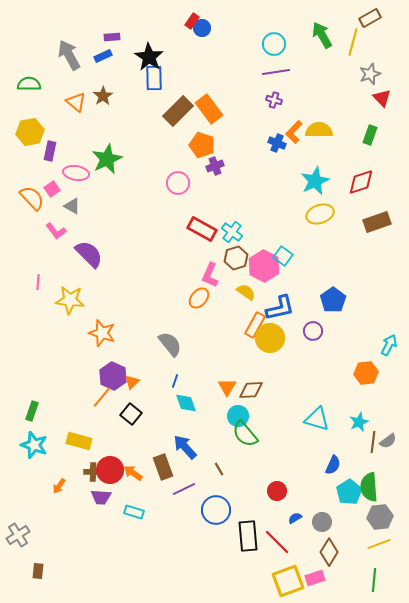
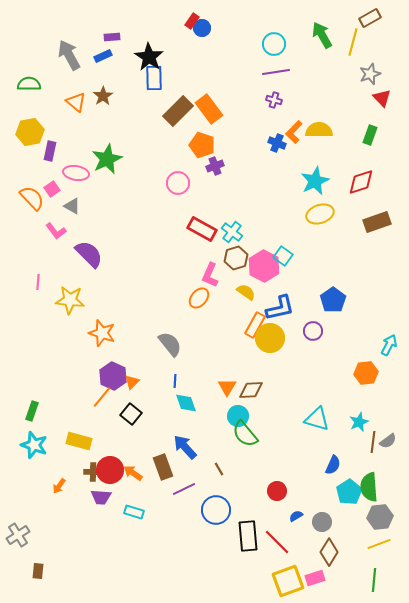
blue line at (175, 381): rotated 16 degrees counterclockwise
blue semicircle at (295, 518): moved 1 px right, 2 px up
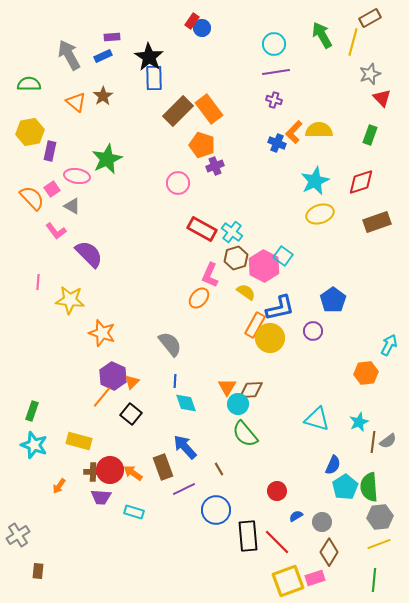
pink ellipse at (76, 173): moved 1 px right, 3 px down
cyan circle at (238, 416): moved 12 px up
cyan pentagon at (349, 492): moved 4 px left, 5 px up
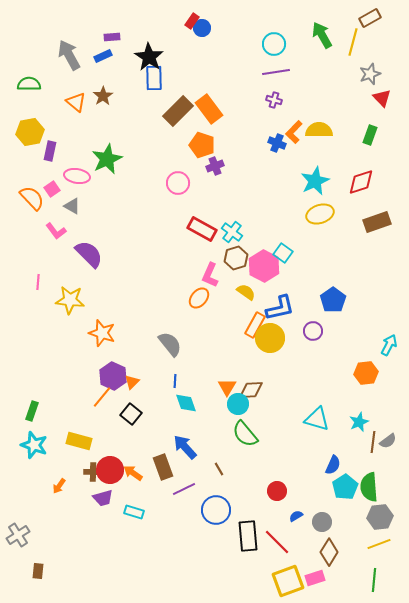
cyan square at (283, 256): moved 3 px up
purple trapezoid at (101, 497): moved 2 px right, 1 px down; rotated 20 degrees counterclockwise
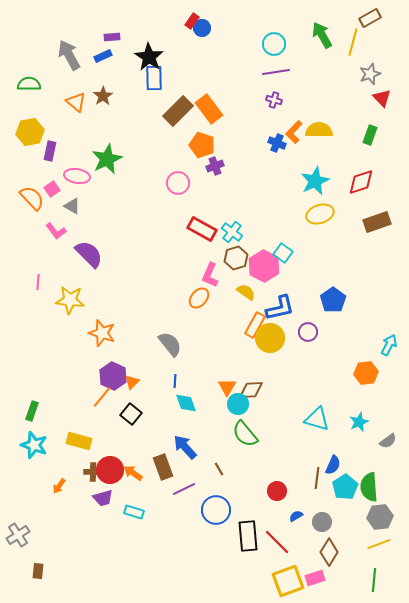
purple circle at (313, 331): moved 5 px left, 1 px down
brown line at (373, 442): moved 56 px left, 36 px down
